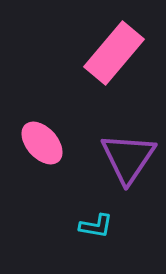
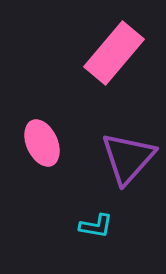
pink ellipse: rotated 18 degrees clockwise
purple triangle: rotated 8 degrees clockwise
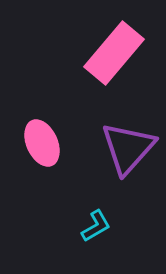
purple triangle: moved 10 px up
cyan L-shape: rotated 40 degrees counterclockwise
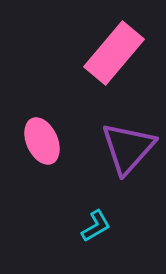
pink ellipse: moved 2 px up
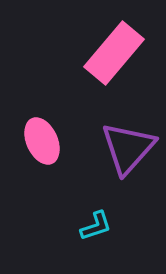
cyan L-shape: rotated 12 degrees clockwise
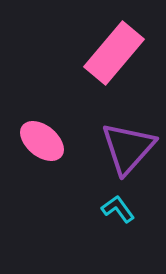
pink ellipse: rotated 27 degrees counterclockwise
cyan L-shape: moved 22 px right, 17 px up; rotated 108 degrees counterclockwise
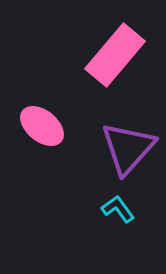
pink rectangle: moved 1 px right, 2 px down
pink ellipse: moved 15 px up
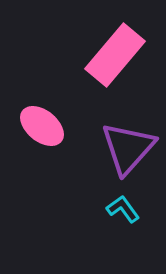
cyan L-shape: moved 5 px right
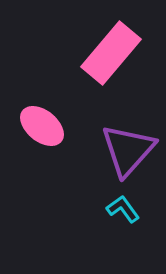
pink rectangle: moved 4 px left, 2 px up
purple triangle: moved 2 px down
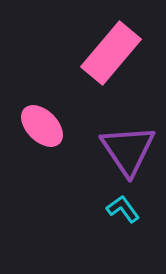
pink ellipse: rotated 6 degrees clockwise
purple triangle: rotated 16 degrees counterclockwise
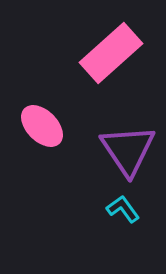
pink rectangle: rotated 8 degrees clockwise
